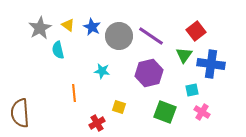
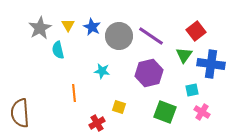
yellow triangle: rotated 24 degrees clockwise
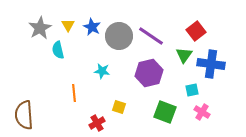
brown semicircle: moved 4 px right, 2 px down
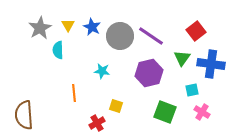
gray circle: moved 1 px right
cyan semicircle: rotated 12 degrees clockwise
green triangle: moved 2 px left, 3 px down
yellow square: moved 3 px left, 1 px up
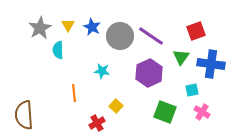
red square: rotated 18 degrees clockwise
green triangle: moved 1 px left, 1 px up
purple hexagon: rotated 12 degrees counterclockwise
yellow square: rotated 24 degrees clockwise
